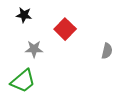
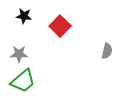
black star: moved 1 px down
red square: moved 5 px left, 3 px up
gray star: moved 15 px left, 5 px down
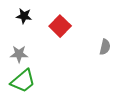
gray semicircle: moved 2 px left, 4 px up
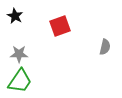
black star: moved 9 px left; rotated 21 degrees clockwise
red square: rotated 25 degrees clockwise
green trapezoid: moved 3 px left; rotated 16 degrees counterclockwise
